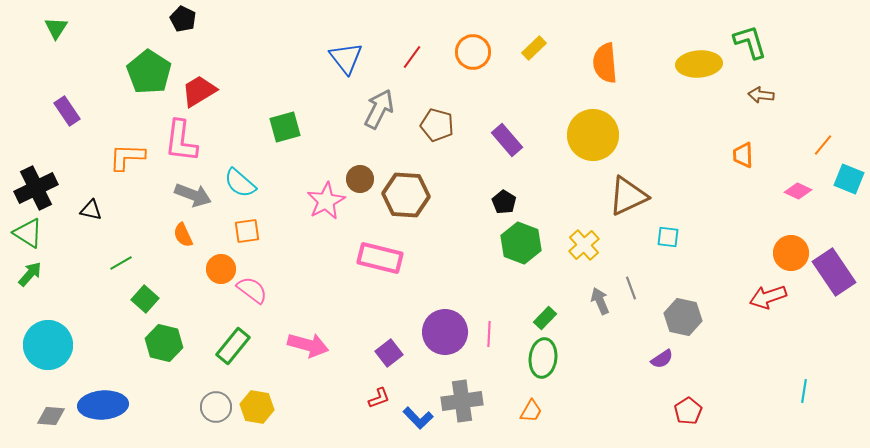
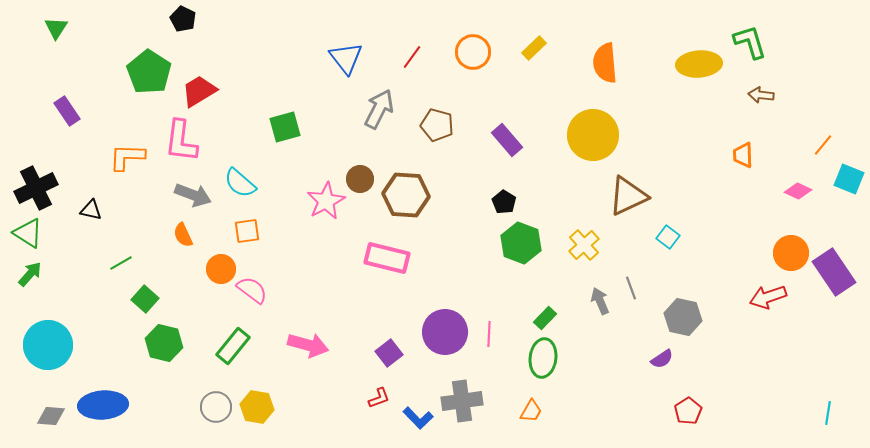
cyan square at (668, 237): rotated 30 degrees clockwise
pink rectangle at (380, 258): moved 7 px right
cyan line at (804, 391): moved 24 px right, 22 px down
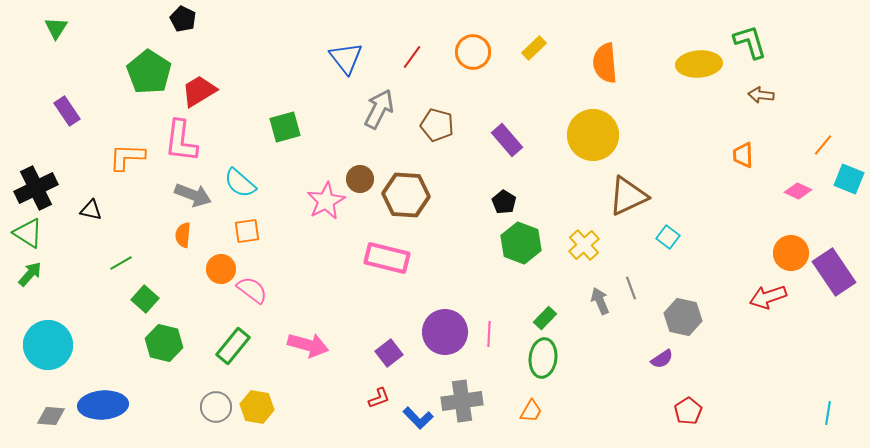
orange semicircle at (183, 235): rotated 30 degrees clockwise
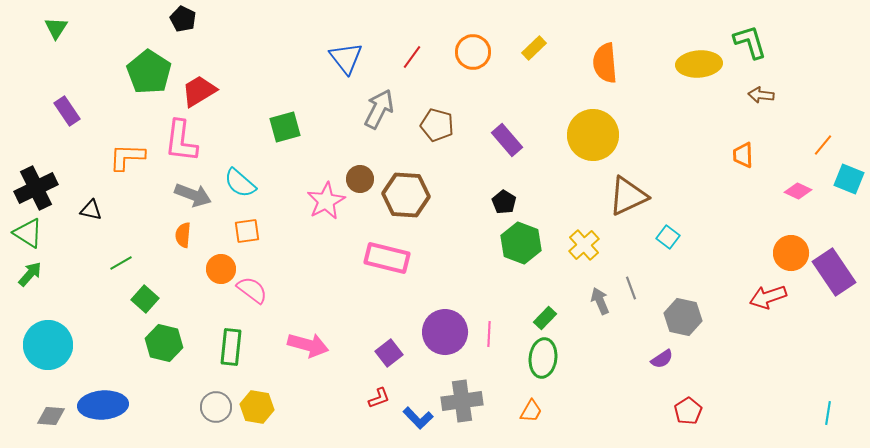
green rectangle at (233, 346): moved 2 px left, 1 px down; rotated 33 degrees counterclockwise
